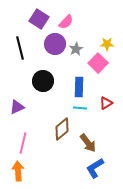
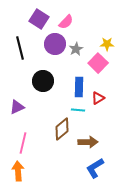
red triangle: moved 8 px left, 5 px up
cyan line: moved 2 px left, 2 px down
brown arrow: moved 1 px up; rotated 54 degrees counterclockwise
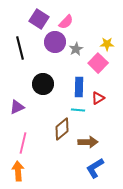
purple circle: moved 2 px up
black circle: moved 3 px down
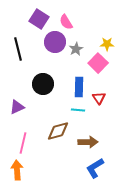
pink semicircle: rotated 105 degrees clockwise
black line: moved 2 px left, 1 px down
red triangle: moved 1 px right; rotated 32 degrees counterclockwise
brown diamond: moved 4 px left, 2 px down; rotated 25 degrees clockwise
orange arrow: moved 1 px left, 1 px up
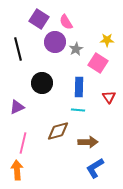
yellow star: moved 4 px up
pink square: rotated 12 degrees counterclockwise
black circle: moved 1 px left, 1 px up
red triangle: moved 10 px right, 1 px up
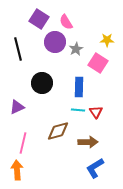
red triangle: moved 13 px left, 15 px down
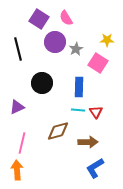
pink semicircle: moved 4 px up
pink line: moved 1 px left
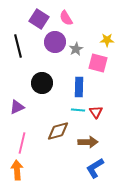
black line: moved 3 px up
pink square: rotated 18 degrees counterclockwise
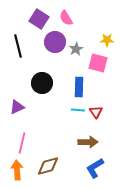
brown diamond: moved 10 px left, 35 px down
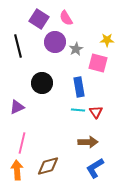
blue rectangle: rotated 12 degrees counterclockwise
